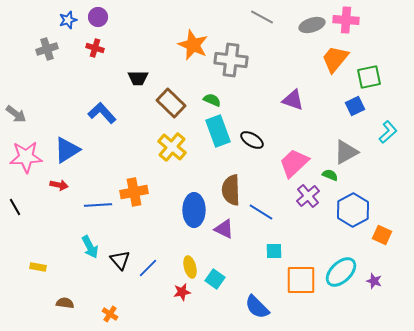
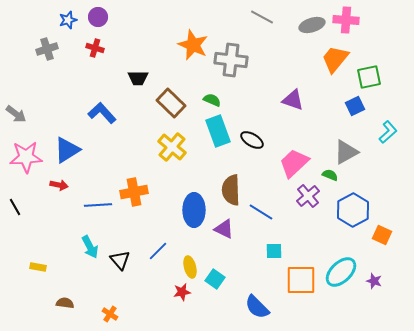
blue line at (148, 268): moved 10 px right, 17 px up
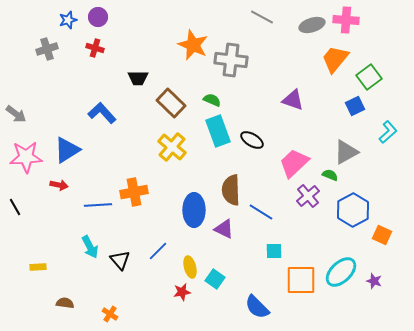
green square at (369, 77): rotated 25 degrees counterclockwise
yellow rectangle at (38, 267): rotated 14 degrees counterclockwise
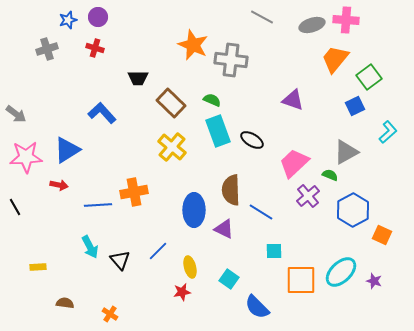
cyan square at (215, 279): moved 14 px right
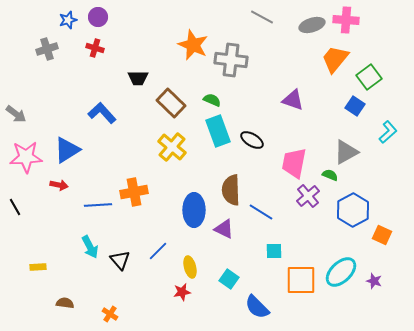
blue square at (355, 106): rotated 30 degrees counterclockwise
pink trapezoid at (294, 163): rotated 36 degrees counterclockwise
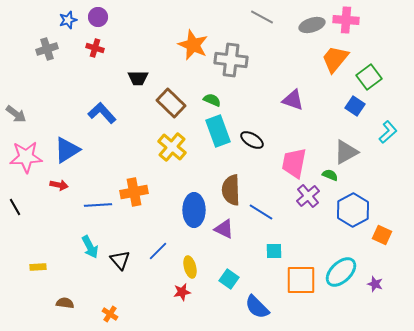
purple star at (374, 281): moved 1 px right, 3 px down
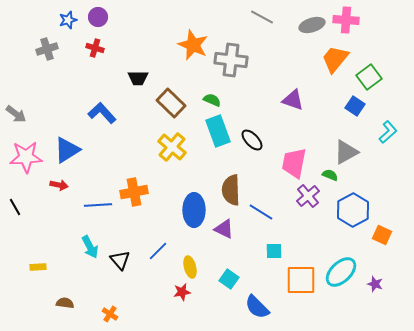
black ellipse at (252, 140): rotated 15 degrees clockwise
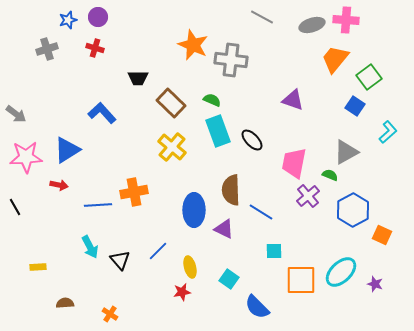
brown semicircle at (65, 303): rotated 12 degrees counterclockwise
